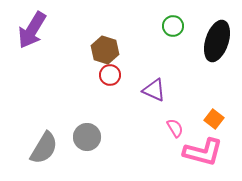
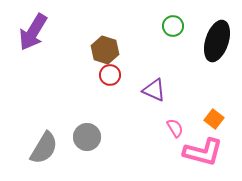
purple arrow: moved 1 px right, 2 px down
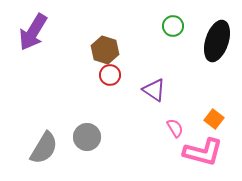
purple triangle: rotated 10 degrees clockwise
